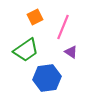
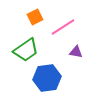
pink line: rotated 35 degrees clockwise
purple triangle: moved 5 px right; rotated 24 degrees counterclockwise
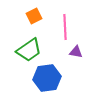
orange square: moved 1 px left, 1 px up
pink line: moved 2 px right; rotated 60 degrees counterclockwise
green trapezoid: moved 3 px right
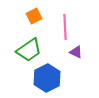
purple triangle: rotated 16 degrees clockwise
blue hexagon: rotated 20 degrees counterclockwise
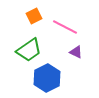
pink line: rotated 60 degrees counterclockwise
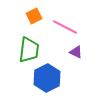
green trapezoid: rotated 48 degrees counterclockwise
